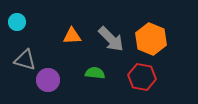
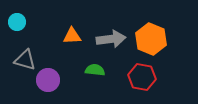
gray arrow: rotated 52 degrees counterclockwise
green semicircle: moved 3 px up
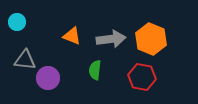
orange triangle: rotated 24 degrees clockwise
gray triangle: rotated 10 degrees counterclockwise
green semicircle: rotated 90 degrees counterclockwise
purple circle: moved 2 px up
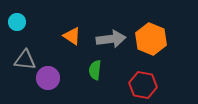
orange triangle: rotated 12 degrees clockwise
red hexagon: moved 1 px right, 8 px down
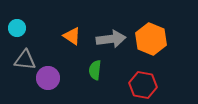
cyan circle: moved 6 px down
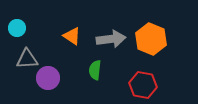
gray triangle: moved 2 px right, 1 px up; rotated 10 degrees counterclockwise
